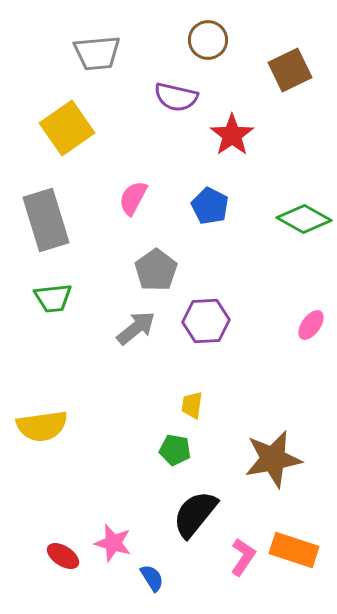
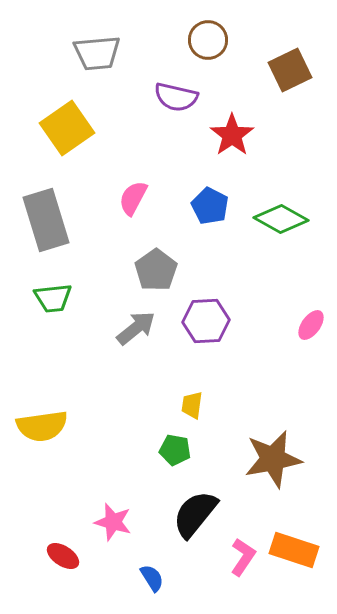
green diamond: moved 23 px left
pink star: moved 21 px up
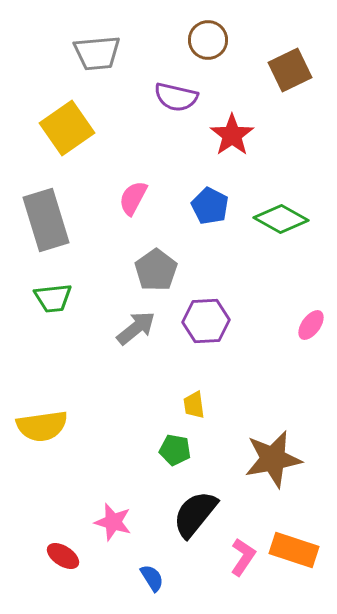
yellow trapezoid: moved 2 px right; rotated 16 degrees counterclockwise
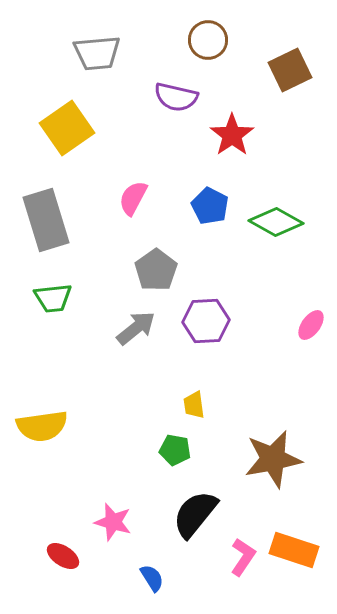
green diamond: moved 5 px left, 3 px down
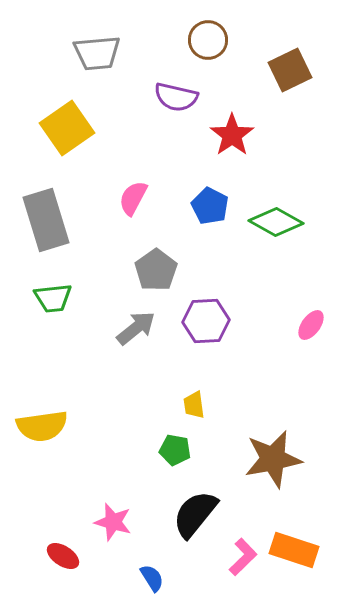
pink L-shape: rotated 12 degrees clockwise
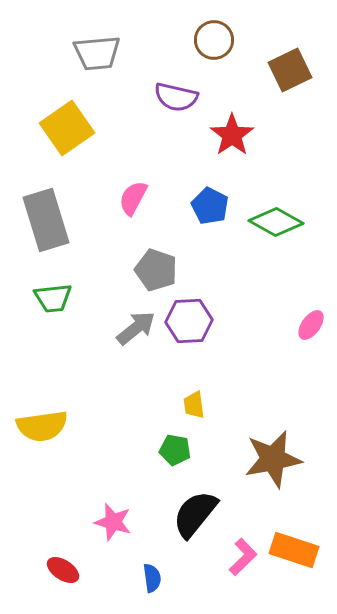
brown circle: moved 6 px right
gray pentagon: rotated 18 degrees counterclockwise
purple hexagon: moved 17 px left
red ellipse: moved 14 px down
blue semicircle: rotated 24 degrees clockwise
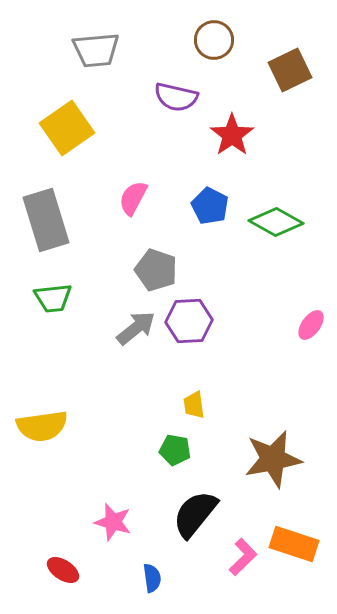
gray trapezoid: moved 1 px left, 3 px up
orange rectangle: moved 6 px up
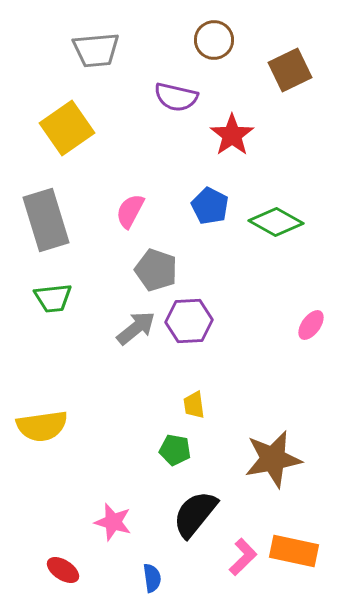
pink semicircle: moved 3 px left, 13 px down
orange rectangle: moved 7 px down; rotated 6 degrees counterclockwise
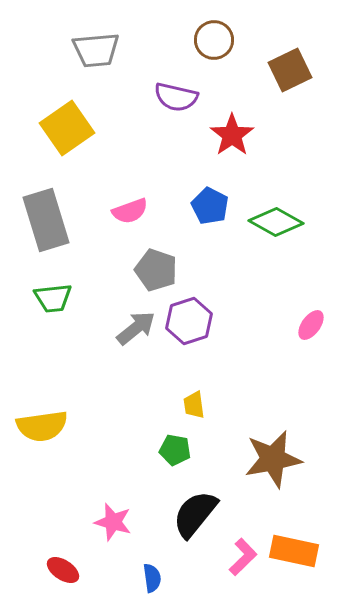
pink semicircle: rotated 138 degrees counterclockwise
purple hexagon: rotated 15 degrees counterclockwise
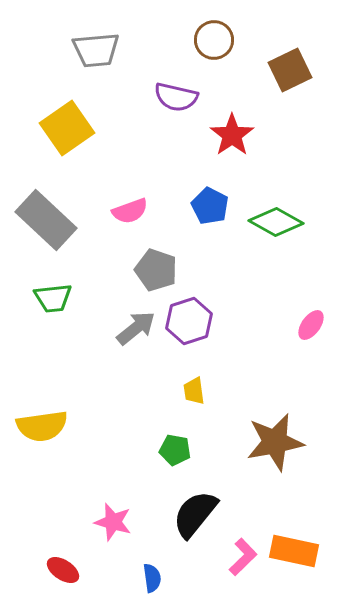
gray rectangle: rotated 30 degrees counterclockwise
yellow trapezoid: moved 14 px up
brown star: moved 2 px right, 17 px up
